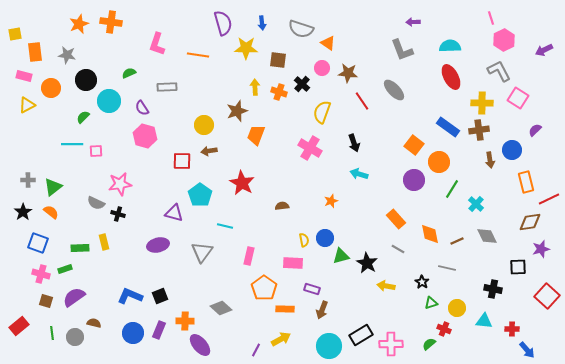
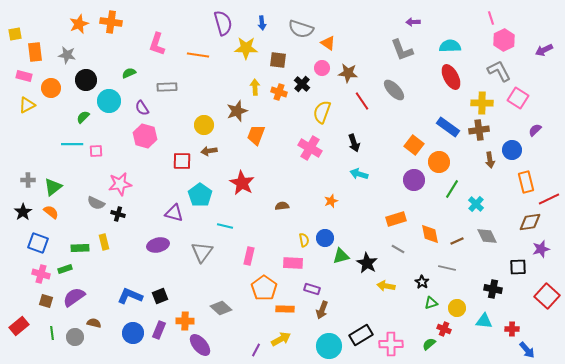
orange rectangle at (396, 219): rotated 66 degrees counterclockwise
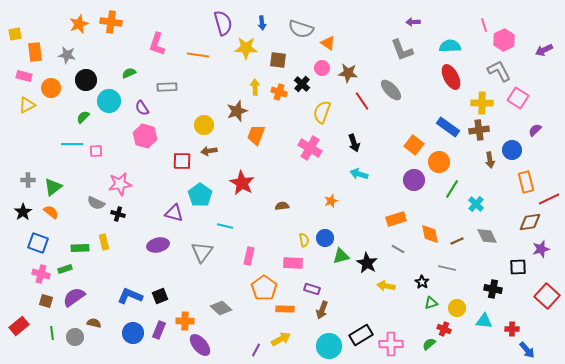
pink line at (491, 18): moved 7 px left, 7 px down
gray ellipse at (394, 90): moved 3 px left
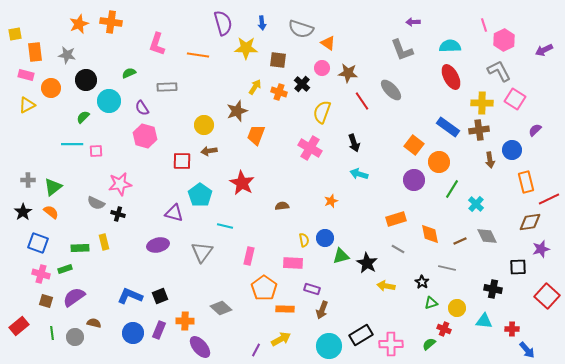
pink rectangle at (24, 76): moved 2 px right, 1 px up
yellow arrow at (255, 87): rotated 35 degrees clockwise
pink square at (518, 98): moved 3 px left, 1 px down
brown line at (457, 241): moved 3 px right
purple ellipse at (200, 345): moved 2 px down
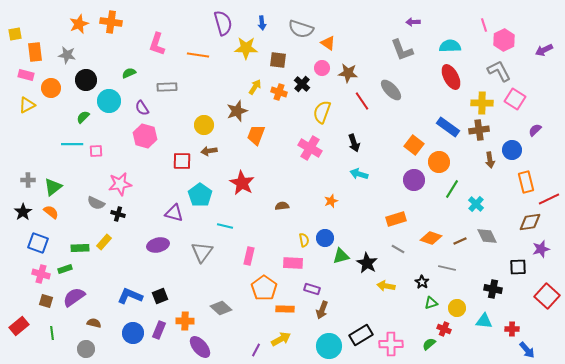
orange diamond at (430, 234): moved 1 px right, 4 px down; rotated 60 degrees counterclockwise
yellow rectangle at (104, 242): rotated 56 degrees clockwise
gray circle at (75, 337): moved 11 px right, 12 px down
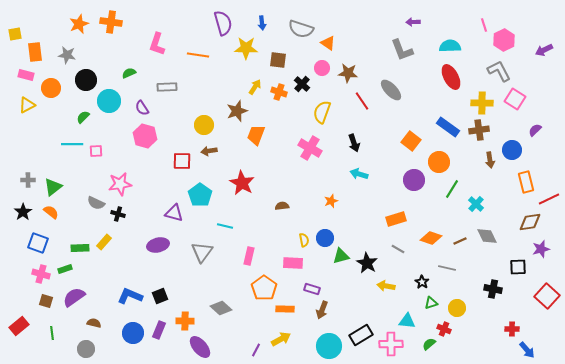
orange square at (414, 145): moved 3 px left, 4 px up
cyan triangle at (484, 321): moved 77 px left
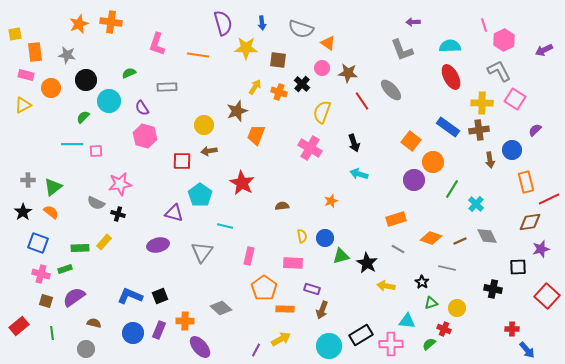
yellow triangle at (27, 105): moved 4 px left
orange circle at (439, 162): moved 6 px left
yellow semicircle at (304, 240): moved 2 px left, 4 px up
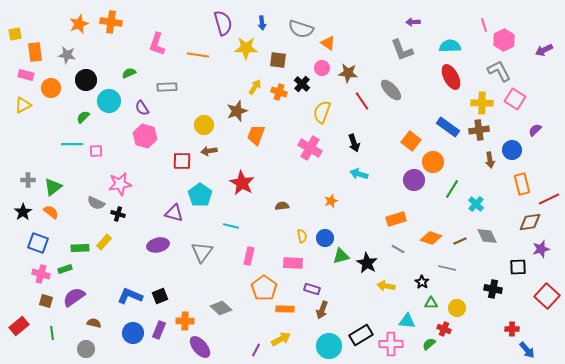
orange rectangle at (526, 182): moved 4 px left, 2 px down
cyan line at (225, 226): moved 6 px right
green triangle at (431, 303): rotated 16 degrees clockwise
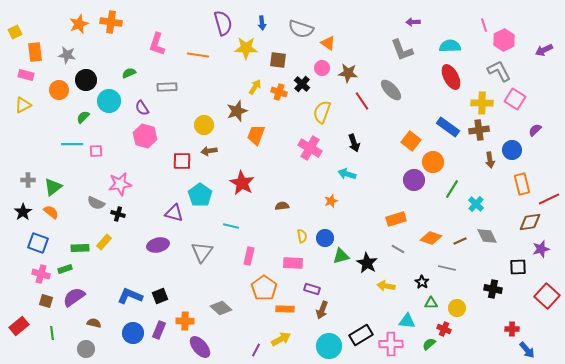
yellow square at (15, 34): moved 2 px up; rotated 16 degrees counterclockwise
orange circle at (51, 88): moved 8 px right, 2 px down
cyan arrow at (359, 174): moved 12 px left
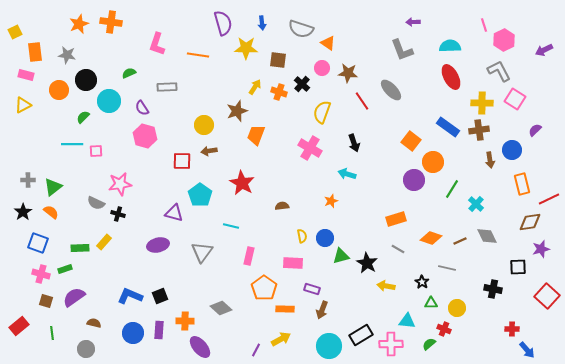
purple rectangle at (159, 330): rotated 18 degrees counterclockwise
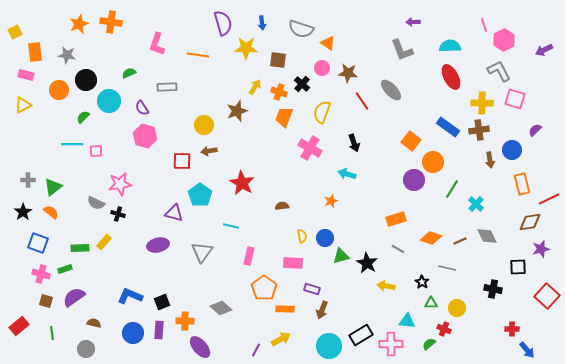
pink square at (515, 99): rotated 15 degrees counterclockwise
orange trapezoid at (256, 135): moved 28 px right, 18 px up
black square at (160, 296): moved 2 px right, 6 px down
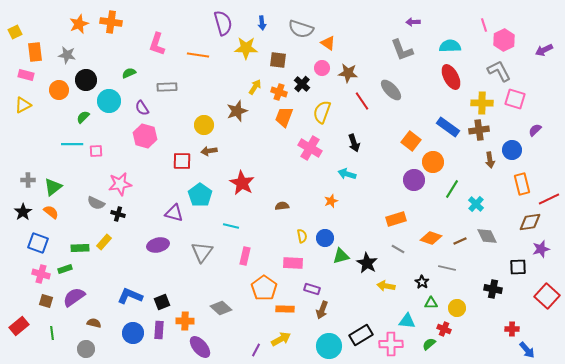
pink rectangle at (249, 256): moved 4 px left
